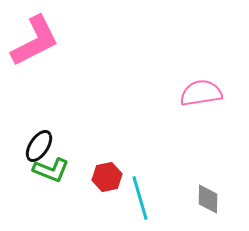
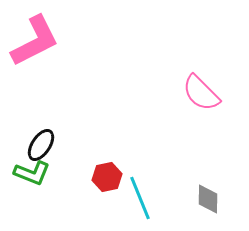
pink semicircle: rotated 126 degrees counterclockwise
black ellipse: moved 2 px right, 1 px up
green L-shape: moved 19 px left, 3 px down
cyan line: rotated 6 degrees counterclockwise
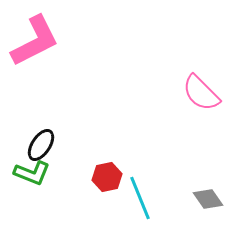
gray diamond: rotated 36 degrees counterclockwise
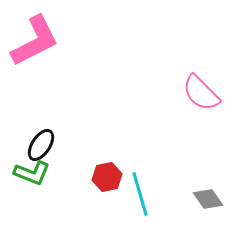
cyan line: moved 4 px up; rotated 6 degrees clockwise
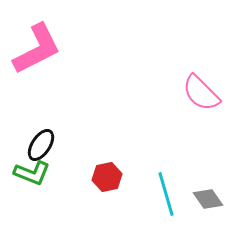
pink L-shape: moved 2 px right, 8 px down
cyan line: moved 26 px right
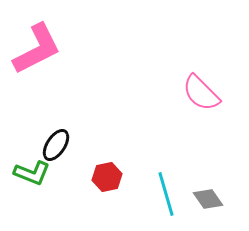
black ellipse: moved 15 px right
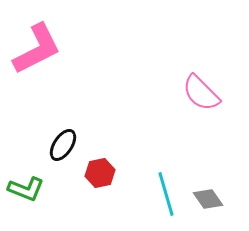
black ellipse: moved 7 px right
green L-shape: moved 6 px left, 16 px down
red hexagon: moved 7 px left, 4 px up
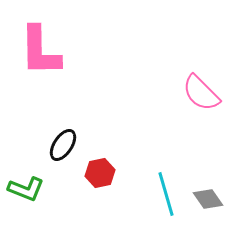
pink L-shape: moved 3 px right, 2 px down; rotated 116 degrees clockwise
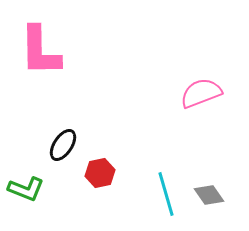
pink semicircle: rotated 114 degrees clockwise
gray diamond: moved 1 px right, 4 px up
